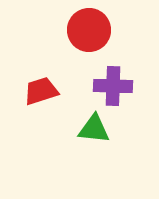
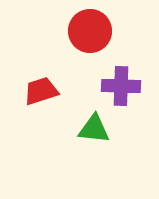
red circle: moved 1 px right, 1 px down
purple cross: moved 8 px right
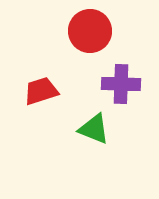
purple cross: moved 2 px up
green triangle: rotated 16 degrees clockwise
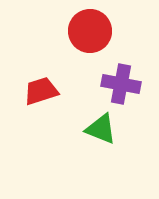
purple cross: rotated 9 degrees clockwise
green triangle: moved 7 px right
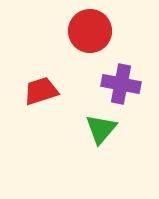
green triangle: rotated 48 degrees clockwise
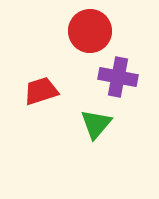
purple cross: moved 3 px left, 7 px up
green triangle: moved 5 px left, 5 px up
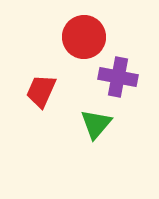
red circle: moved 6 px left, 6 px down
red trapezoid: rotated 48 degrees counterclockwise
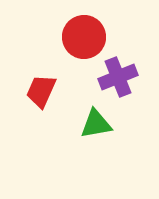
purple cross: rotated 33 degrees counterclockwise
green triangle: rotated 40 degrees clockwise
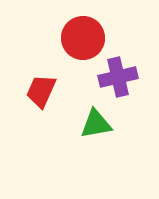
red circle: moved 1 px left, 1 px down
purple cross: rotated 9 degrees clockwise
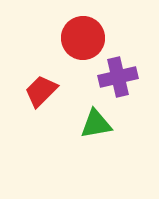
red trapezoid: rotated 21 degrees clockwise
